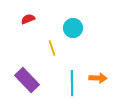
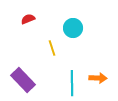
purple rectangle: moved 4 px left
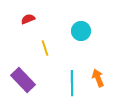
cyan circle: moved 8 px right, 3 px down
yellow line: moved 7 px left
orange arrow: rotated 114 degrees counterclockwise
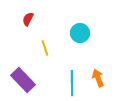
red semicircle: rotated 40 degrees counterclockwise
cyan circle: moved 1 px left, 2 px down
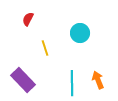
orange arrow: moved 2 px down
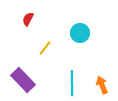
yellow line: rotated 56 degrees clockwise
orange arrow: moved 4 px right, 5 px down
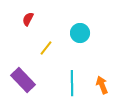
yellow line: moved 1 px right
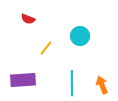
red semicircle: rotated 96 degrees counterclockwise
cyan circle: moved 3 px down
purple rectangle: rotated 50 degrees counterclockwise
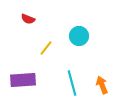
cyan circle: moved 1 px left
cyan line: rotated 15 degrees counterclockwise
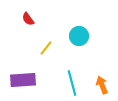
red semicircle: rotated 32 degrees clockwise
